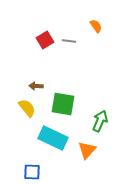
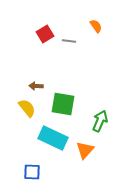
red square: moved 6 px up
orange triangle: moved 2 px left
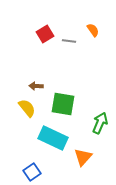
orange semicircle: moved 3 px left, 4 px down
green arrow: moved 2 px down
orange triangle: moved 2 px left, 7 px down
blue square: rotated 36 degrees counterclockwise
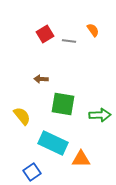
brown arrow: moved 5 px right, 7 px up
yellow semicircle: moved 5 px left, 8 px down
green arrow: moved 8 px up; rotated 65 degrees clockwise
cyan rectangle: moved 5 px down
orange triangle: moved 2 px left, 2 px down; rotated 48 degrees clockwise
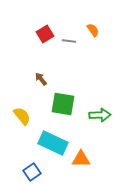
brown arrow: rotated 48 degrees clockwise
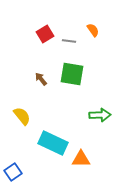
green square: moved 9 px right, 30 px up
blue square: moved 19 px left
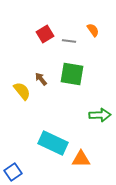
yellow semicircle: moved 25 px up
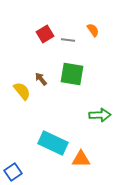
gray line: moved 1 px left, 1 px up
